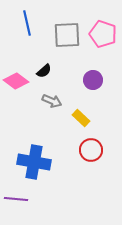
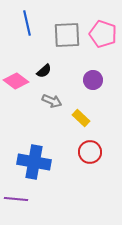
red circle: moved 1 px left, 2 px down
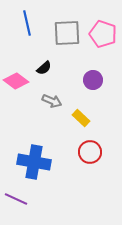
gray square: moved 2 px up
black semicircle: moved 3 px up
purple line: rotated 20 degrees clockwise
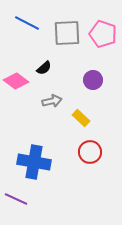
blue line: rotated 50 degrees counterclockwise
gray arrow: rotated 36 degrees counterclockwise
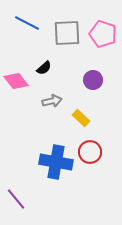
pink diamond: rotated 15 degrees clockwise
blue cross: moved 22 px right
purple line: rotated 25 degrees clockwise
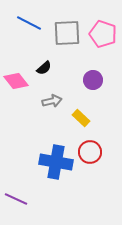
blue line: moved 2 px right
purple line: rotated 25 degrees counterclockwise
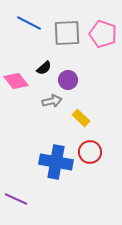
purple circle: moved 25 px left
